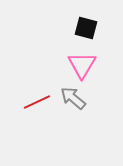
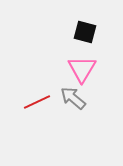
black square: moved 1 px left, 4 px down
pink triangle: moved 4 px down
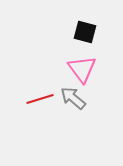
pink triangle: rotated 8 degrees counterclockwise
red line: moved 3 px right, 3 px up; rotated 8 degrees clockwise
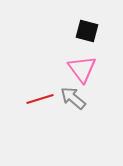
black square: moved 2 px right, 1 px up
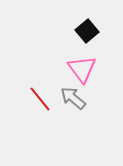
black square: rotated 35 degrees clockwise
red line: rotated 68 degrees clockwise
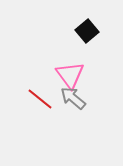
pink triangle: moved 12 px left, 6 px down
red line: rotated 12 degrees counterclockwise
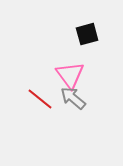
black square: moved 3 px down; rotated 25 degrees clockwise
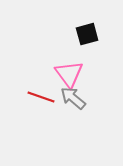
pink triangle: moved 1 px left, 1 px up
red line: moved 1 px right, 2 px up; rotated 20 degrees counterclockwise
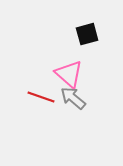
pink triangle: rotated 12 degrees counterclockwise
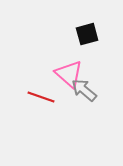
gray arrow: moved 11 px right, 8 px up
